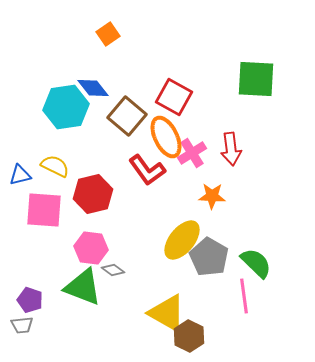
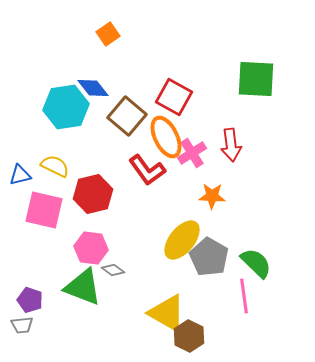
red arrow: moved 4 px up
pink square: rotated 9 degrees clockwise
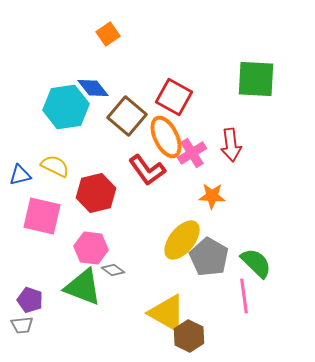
red hexagon: moved 3 px right, 1 px up
pink square: moved 2 px left, 6 px down
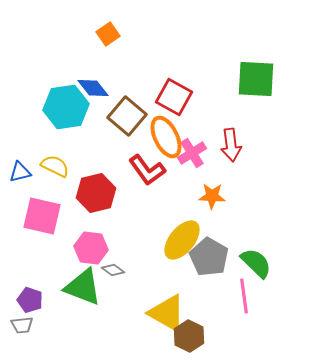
blue triangle: moved 3 px up
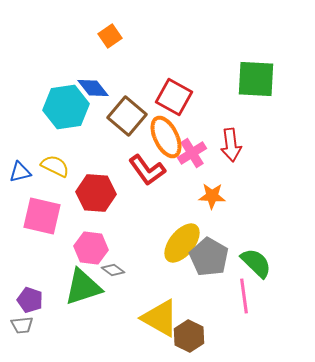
orange square: moved 2 px right, 2 px down
red hexagon: rotated 18 degrees clockwise
yellow ellipse: moved 3 px down
green triangle: rotated 39 degrees counterclockwise
yellow triangle: moved 7 px left, 5 px down
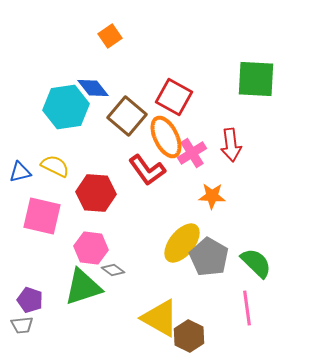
pink line: moved 3 px right, 12 px down
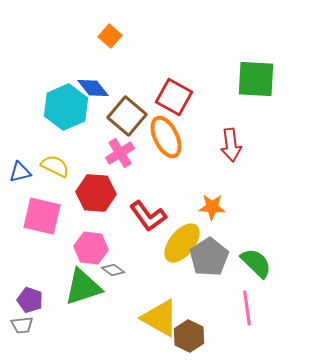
orange square: rotated 15 degrees counterclockwise
cyan hexagon: rotated 15 degrees counterclockwise
pink cross: moved 72 px left
red L-shape: moved 1 px right, 46 px down
orange star: moved 11 px down
gray pentagon: rotated 9 degrees clockwise
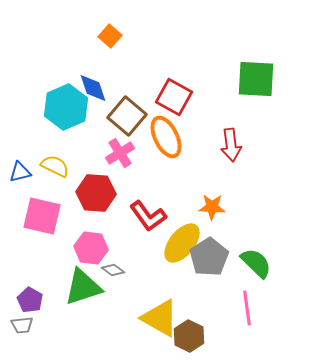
blue diamond: rotated 20 degrees clockwise
purple pentagon: rotated 10 degrees clockwise
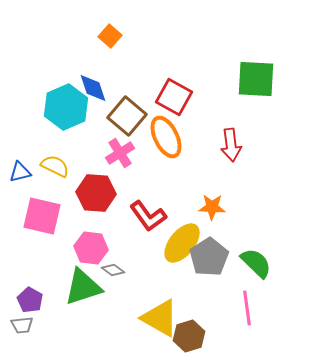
brown hexagon: rotated 16 degrees clockwise
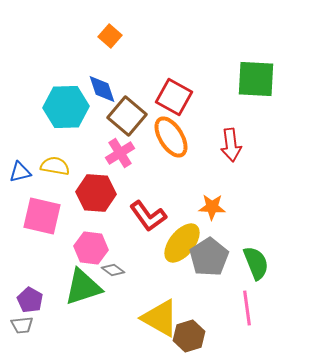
blue diamond: moved 9 px right, 1 px down
cyan hexagon: rotated 21 degrees clockwise
orange ellipse: moved 5 px right; rotated 6 degrees counterclockwise
yellow semicircle: rotated 16 degrees counterclockwise
green semicircle: rotated 24 degrees clockwise
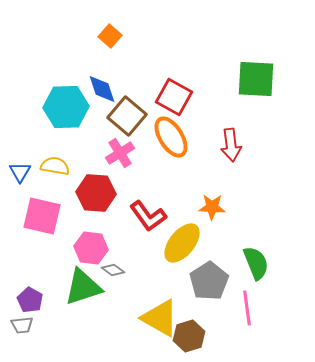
blue triangle: rotated 45 degrees counterclockwise
gray pentagon: moved 24 px down
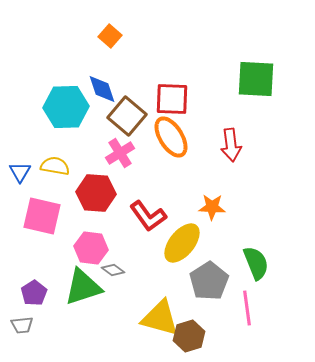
red square: moved 2 px left, 2 px down; rotated 27 degrees counterclockwise
purple pentagon: moved 4 px right, 7 px up; rotated 10 degrees clockwise
yellow triangle: rotated 15 degrees counterclockwise
